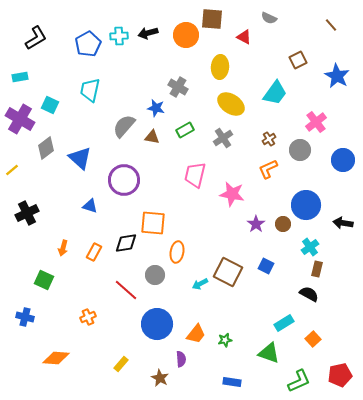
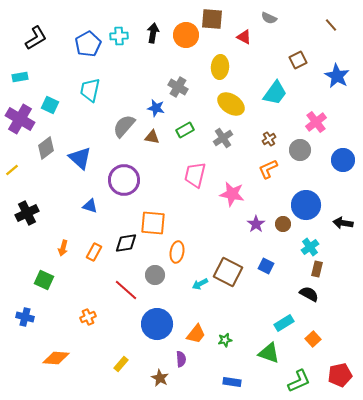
black arrow at (148, 33): moved 5 px right; rotated 114 degrees clockwise
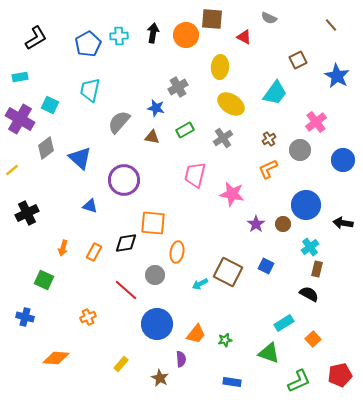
gray cross at (178, 87): rotated 30 degrees clockwise
gray semicircle at (124, 126): moved 5 px left, 4 px up
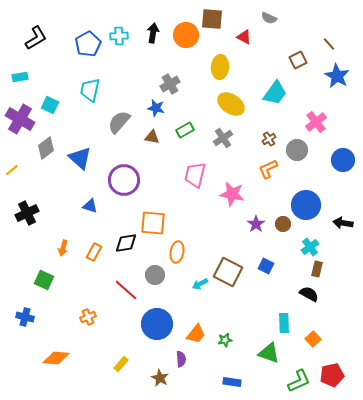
brown line at (331, 25): moved 2 px left, 19 px down
gray cross at (178, 87): moved 8 px left, 3 px up
gray circle at (300, 150): moved 3 px left
cyan rectangle at (284, 323): rotated 60 degrees counterclockwise
red pentagon at (340, 375): moved 8 px left
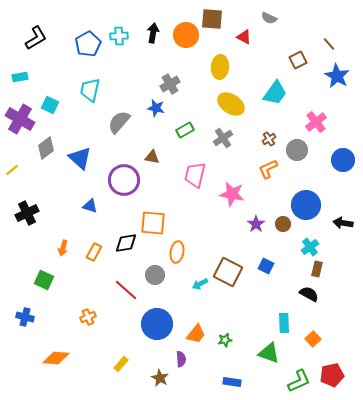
brown triangle at (152, 137): moved 20 px down
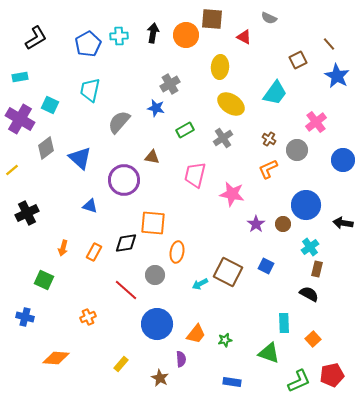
brown cross at (269, 139): rotated 24 degrees counterclockwise
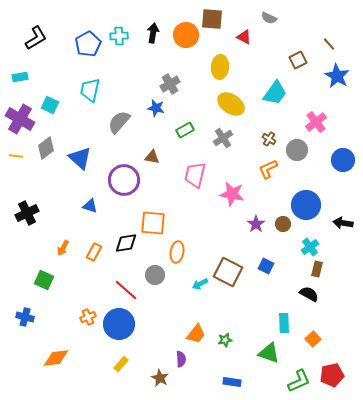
yellow line at (12, 170): moved 4 px right, 14 px up; rotated 48 degrees clockwise
orange arrow at (63, 248): rotated 14 degrees clockwise
blue circle at (157, 324): moved 38 px left
orange diamond at (56, 358): rotated 12 degrees counterclockwise
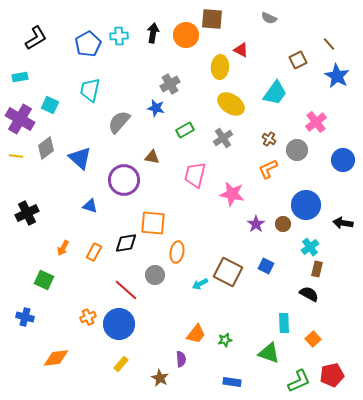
red triangle at (244, 37): moved 3 px left, 13 px down
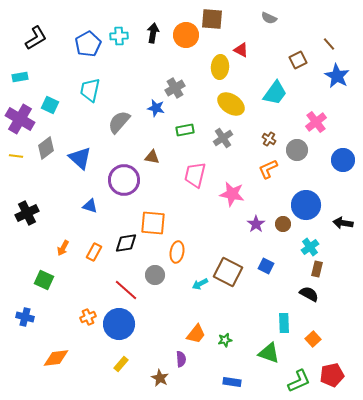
gray cross at (170, 84): moved 5 px right, 4 px down
green rectangle at (185, 130): rotated 18 degrees clockwise
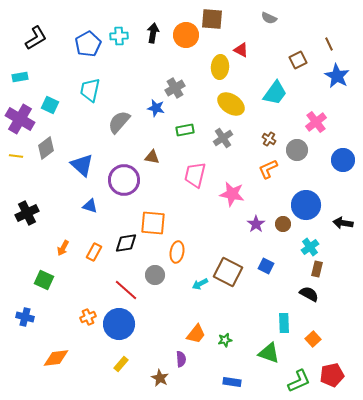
brown line at (329, 44): rotated 16 degrees clockwise
blue triangle at (80, 158): moved 2 px right, 7 px down
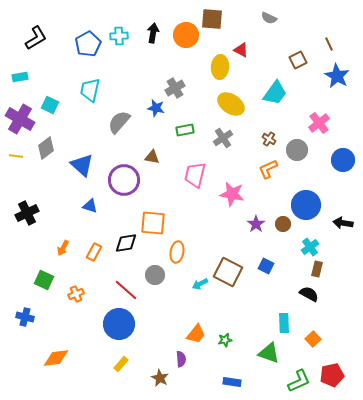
pink cross at (316, 122): moved 3 px right, 1 px down
orange cross at (88, 317): moved 12 px left, 23 px up
